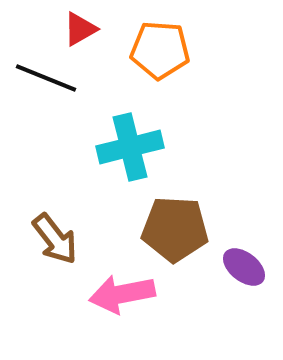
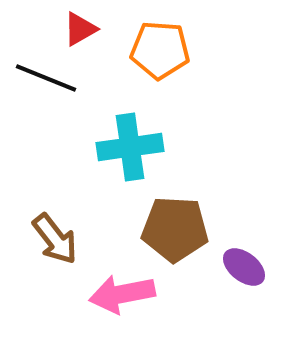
cyan cross: rotated 6 degrees clockwise
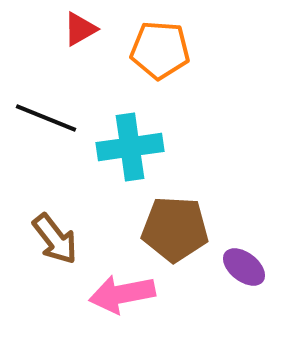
black line: moved 40 px down
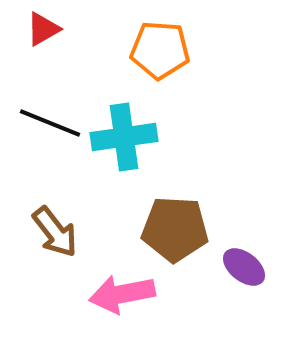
red triangle: moved 37 px left
black line: moved 4 px right, 5 px down
cyan cross: moved 6 px left, 10 px up
brown arrow: moved 7 px up
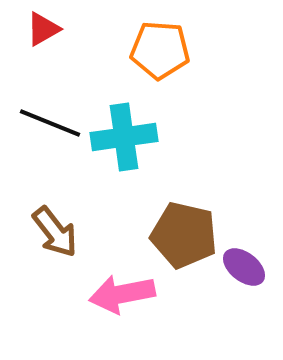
brown pentagon: moved 9 px right, 6 px down; rotated 10 degrees clockwise
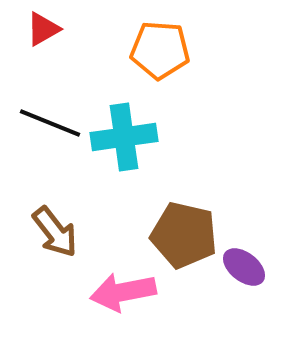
pink arrow: moved 1 px right, 2 px up
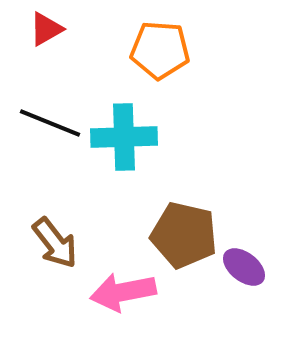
red triangle: moved 3 px right
cyan cross: rotated 6 degrees clockwise
brown arrow: moved 11 px down
